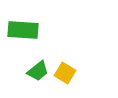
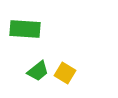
green rectangle: moved 2 px right, 1 px up
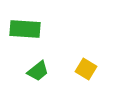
yellow square: moved 21 px right, 4 px up
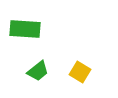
yellow square: moved 6 px left, 3 px down
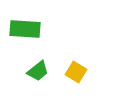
yellow square: moved 4 px left
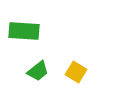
green rectangle: moved 1 px left, 2 px down
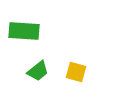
yellow square: rotated 15 degrees counterclockwise
